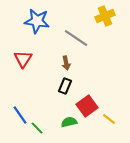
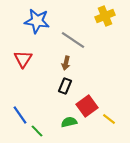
gray line: moved 3 px left, 2 px down
brown arrow: rotated 24 degrees clockwise
green line: moved 3 px down
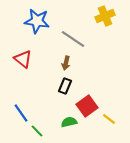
gray line: moved 1 px up
red triangle: rotated 24 degrees counterclockwise
blue line: moved 1 px right, 2 px up
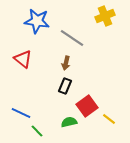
gray line: moved 1 px left, 1 px up
blue line: rotated 30 degrees counterclockwise
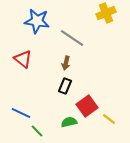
yellow cross: moved 1 px right, 3 px up
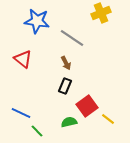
yellow cross: moved 5 px left
brown arrow: rotated 40 degrees counterclockwise
yellow line: moved 1 px left
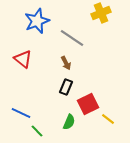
blue star: rotated 30 degrees counterclockwise
black rectangle: moved 1 px right, 1 px down
red square: moved 1 px right, 2 px up; rotated 10 degrees clockwise
green semicircle: rotated 126 degrees clockwise
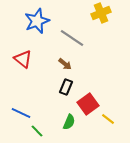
brown arrow: moved 1 px left, 1 px down; rotated 24 degrees counterclockwise
red square: rotated 10 degrees counterclockwise
